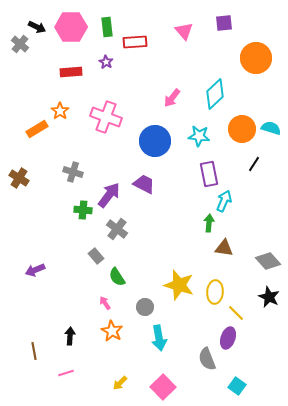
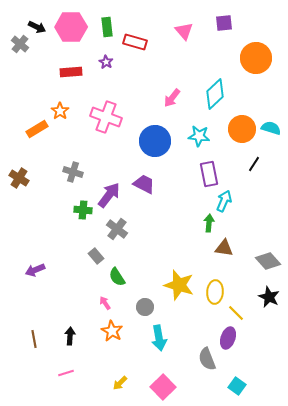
red rectangle at (135, 42): rotated 20 degrees clockwise
brown line at (34, 351): moved 12 px up
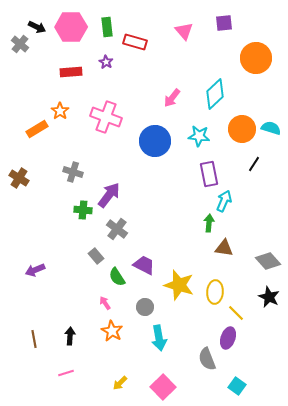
purple trapezoid at (144, 184): moved 81 px down
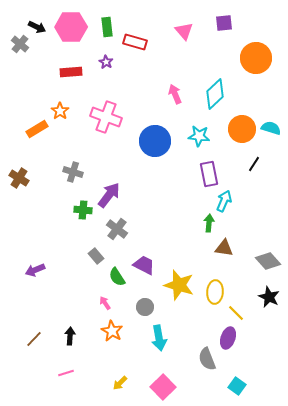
pink arrow at (172, 98): moved 3 px right, 4 px up; rotated 120 degrees clockwise
brown line at (34, 339): rotated 54 degrees clockwise
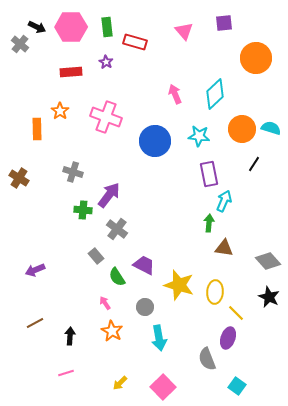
orange rectangle at (37, 129): rotated 60 degrees counterclockwise
brown line at (34, 339): moved 1 px right, 16 px up; rotated 18 degrees clockwise
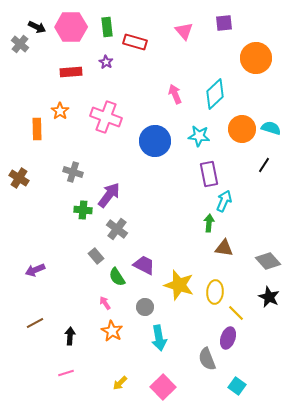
black line at (254, 164): moved 10 px right, 1 px down
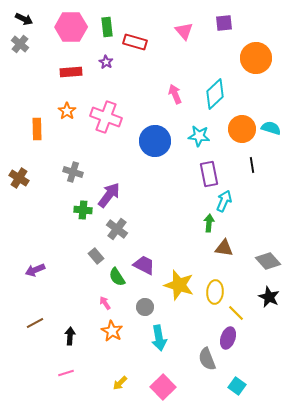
black arrow at (37, 27): moved 13 px left, 8 px up
orange star at (60, 111): moved 7 px right
black line at (264, 165): moved 12 px left; rotated 42 degrees counterclockwise
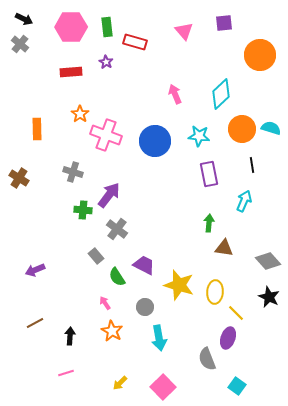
orange circle at (256, 58): moved 4 px right, 3 px up
cyan diamond at (215, 94): moved 6 px right
orange star at (67, 111): moved 13 px right, 3 px down
pink cross at (106, 117): moved 18 px down
cyan arrow at (224, 201): moved 20 px right
